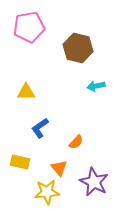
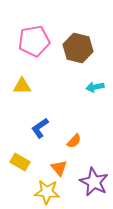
pink pentagon: moved 5 px right, 14 px down
cyan arrow: moved 1 px left, 1 px down
yellow triangle: moved 4 px left, 6 px up
orange semicircle: moved 2 px left, 1 px up
yellow rectangle: rotated 18 degrees clockwise
yellow star: rotated 10 degrees clockwise
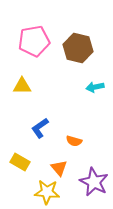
orange semicircle: rotated 63 degrees clockwise
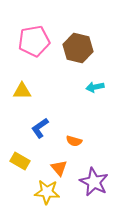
yellow triangle: moved 5 px down
yellow rectangle: moved 1 px up
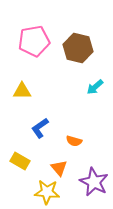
cyan arrow: rotated 30 degrees counterclockwise
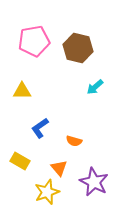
yellow star: rotated 25 degrees counterclockwise
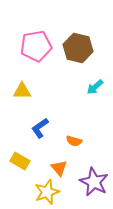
pink pentagon: moved 2 px right, 5 px down
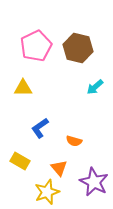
pink pentagon: rotated 16 degrees counterclockwise
yellow triangle: moved 1 px right, 3 px up
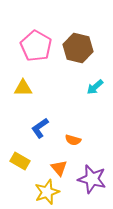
pink pentagon: rotated 16 degrees counterclockwise
orange semicircle: moved 1 px left, 1 px up
purple star: moved 2 px left, 3 px up; rotated 12 degrees counterclockwise
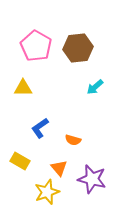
brown hexagon: rotated 20 degrees counterclockwise
